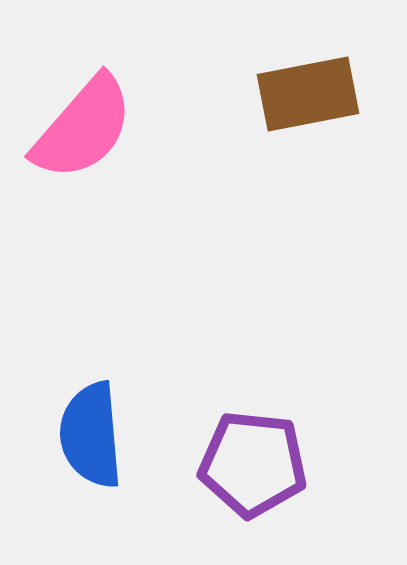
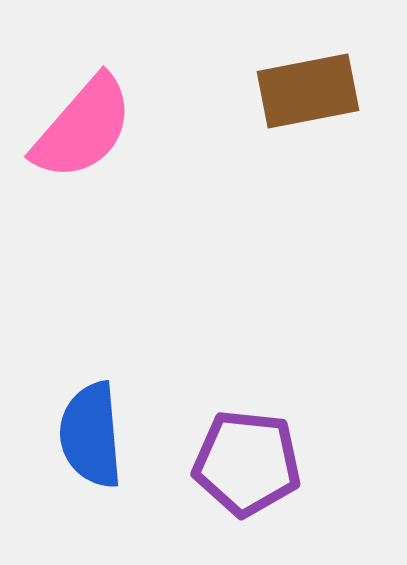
brown rectangle: moved 3 px up
purple pentagon: moved 6 px left, 1 px up
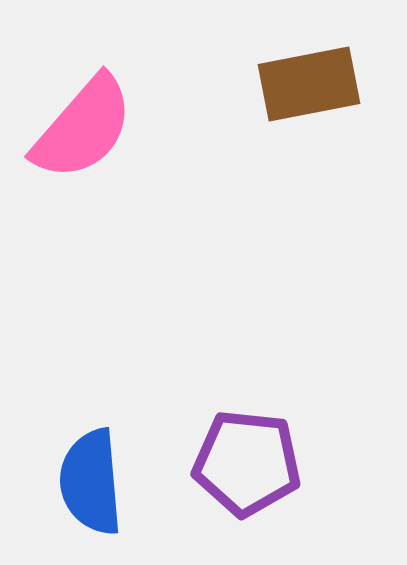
brown rectangle: moved 1 px right, 7 px up
blue semicircle: moved 47 px down
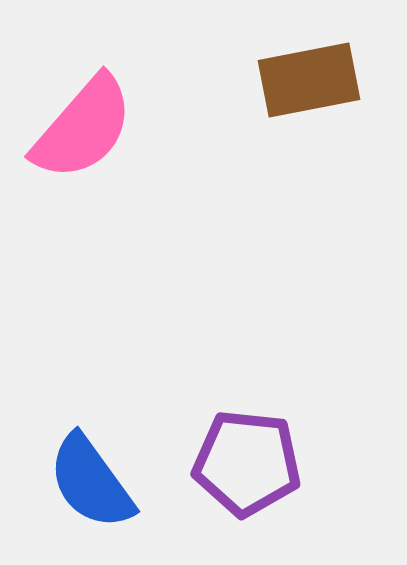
brown rectangle: moved 4 px up
blue semicircle: rotated 31 degrees counterclockwise
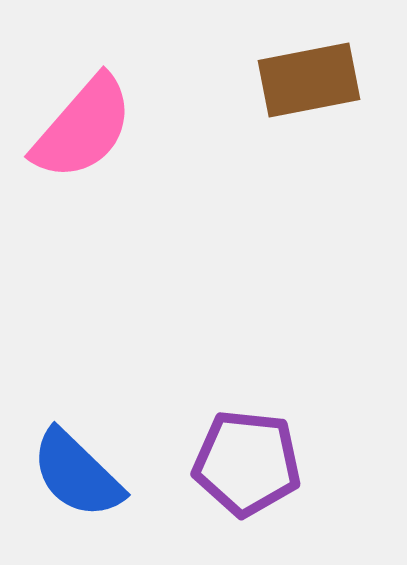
blue semicircle: moved 14 px left, 8 px up; rotated 10 degrees counterclockwise
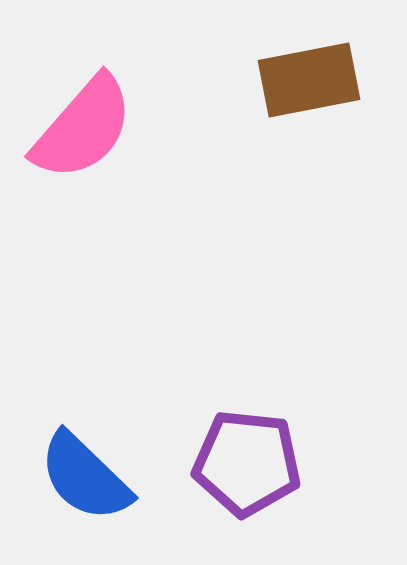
blue semicircle: moved 8 px right, 3 px down
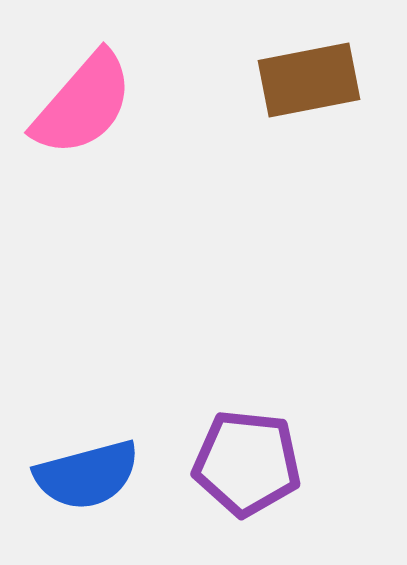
pink semicircle: moved 24 px up
blue semicircle: moved 2 px right, 2 px up; rotated 59 degrees counterclockwise
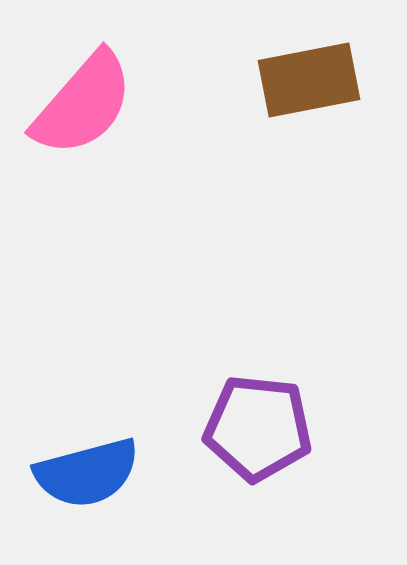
purple pentagon: moved 11 px right, 35 px up
blue semicircle: moved 2 px up
